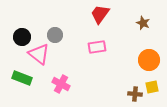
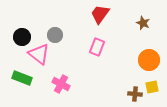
pink rectangle: rotated 60 degrees counterclockwise
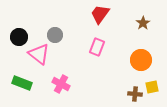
brown star: rotated 16 degrees clockwise
black circle: moved 3 px left
orange circle: moved 8 px left
green rectangle: moved 5 px down
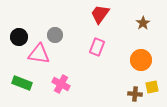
pink triangle: rotated 30 degrees counterclockwise
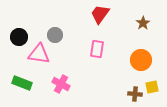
pink rectangle: moved 2 px down; rotated 12 degrees counterclockwise
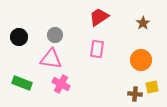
red trapezoid: moved 1 px left, 3 px down; rotated 20 degrees clockwise
pink triangle: moved 12 px right, 5 px down
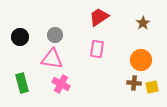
black circle: moved 1 px right
pink triangle: moved 1 px right
green rectangle: rotated 54 degrees clockwise
brown cross: moved 1 px left, 11 px up
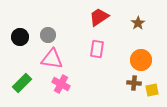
brown star: moved 5 px left
gray circle: moved 7 px left
green rectangle: rotated 60 degrees clockwise
yellow square: moved 3 px down
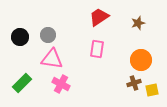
brown star: rotated 16 degrees clockwise
brown cross: rotated 24 degrees counterclockwise
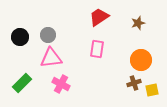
pink triangle: moved 1 px left, 1 px up; rotated 15 degrees counterclockwise
